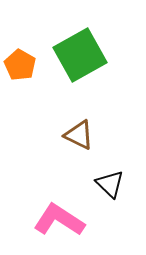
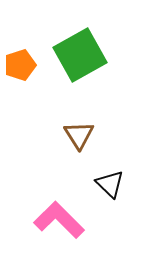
orange pentagon: rotated 24 degrees clockwise
brown triangle: rotated 32 degrees clockwise
pink L-shape: rotated 12 degrees clockwise
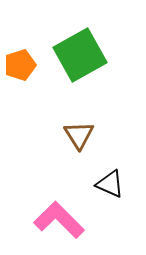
black triangle: rotated 20 degrees counterclockwise
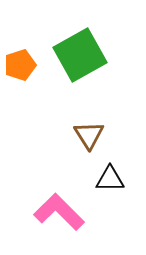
brown triangle: moved 10 px right
black triangle: moved 5 px up; rotated 24 degrees counterclockwise
pink L-shape: moved 8 px up
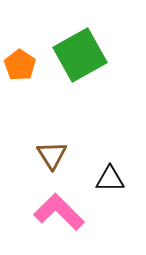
orange pentagon: rotated 20 degrees counterclockwise
brown triangle: moved 37 px left, 20 px down
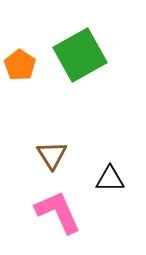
pink L-shape: moved 1 px left; rotated 21 degrees clockwise
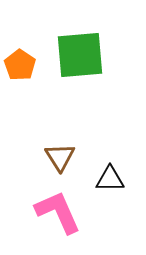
green square: rotated 24 degrees clockwise
brown triangle: moved 8 px right, 2 px down
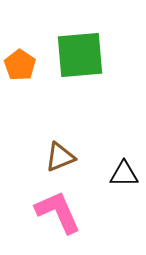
brown triangle: rotated 40 degrees clockwise
black triangle: moved 14 px right, 5 px up
